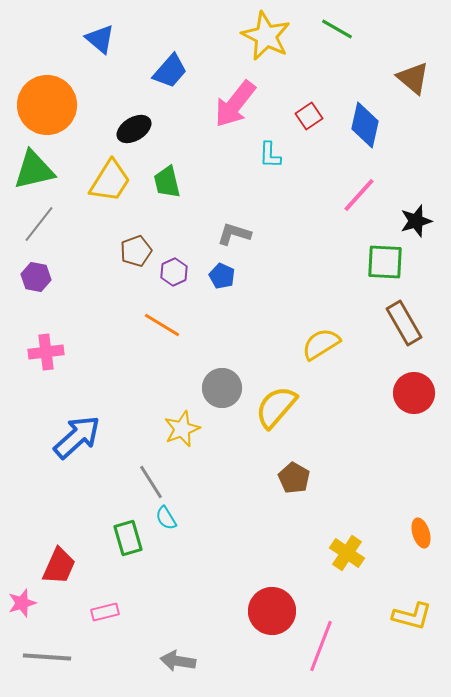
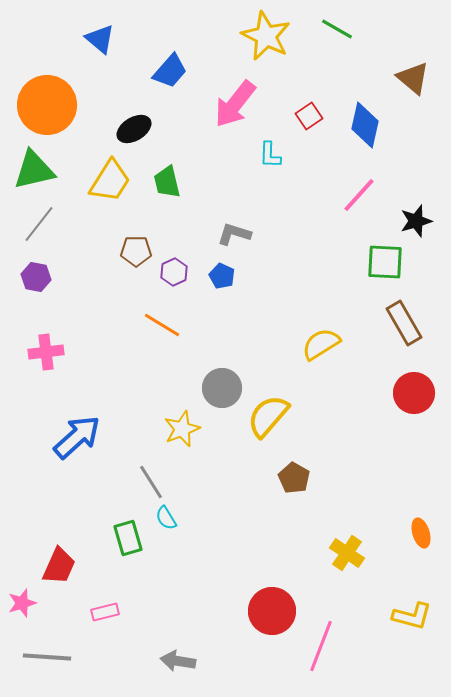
brown pentagon at (136, 251): rotated 20 degrees clockwise
yellow semicircle at (276, 407): moved 8 px left, 9 px down
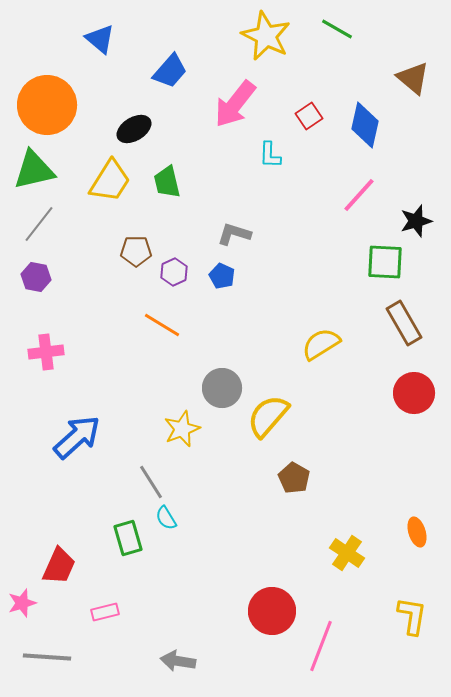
orange ellipse at (421, 533): moved 4 px left, 1 px up
yellow L-shape at (412, 616): rotated 96 degrees counterclockwise
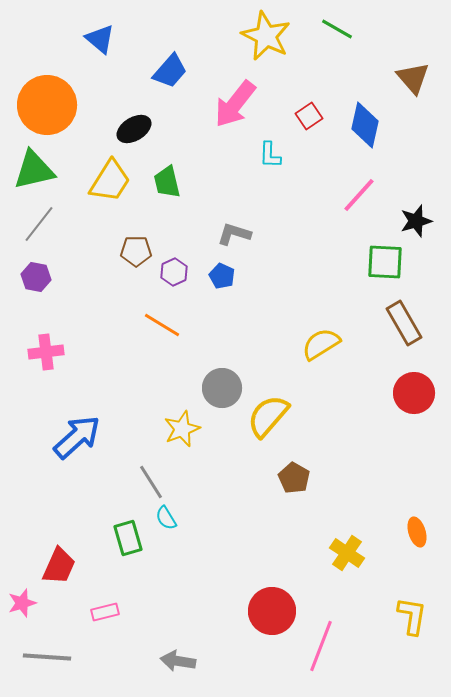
brown triangle at (413, 78): rotated 9 degrees clockwise
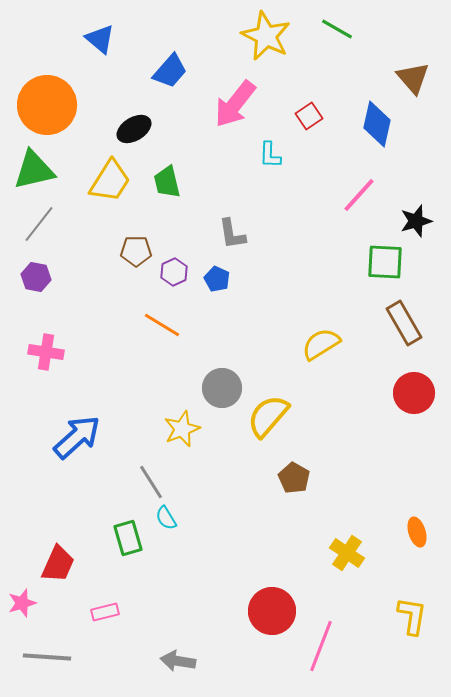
blue diamond at (365, 125): moved 12 px right, 1 px up
gray L-shape at (234, 234): moved 2 px left; rotated 116 degrees counterclockwise
blue pentagon at (222, 276): moved 5 px left, 3 px down
pink cross at (46, 352): rotated 16 degrees clockwise
red trapezoid at (59, 566): moved 1 px left, 2 px up
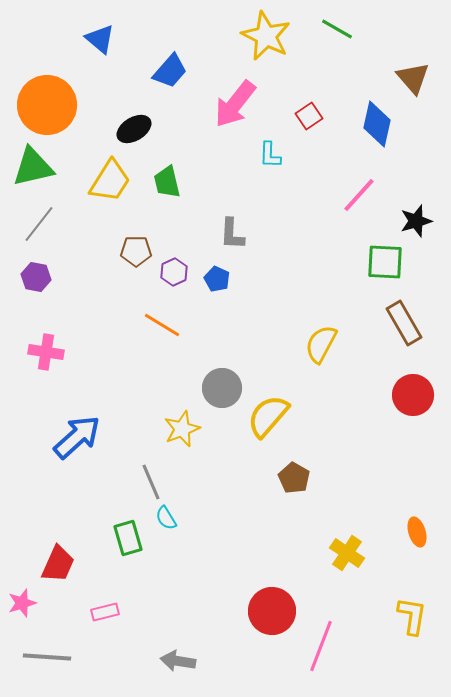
green triangle at (34, 170): moved 1 px left, 3 px up
gray L-shape at (232, 234): rotated 12 degrees clockwise
yellow semicircle at (321, 344): rotated 30 degrees counterclockwise
red circle at (414, 393): moved 1 px left, 2 px down
gray line at (151, 482): rotated 9 degrees clockwise
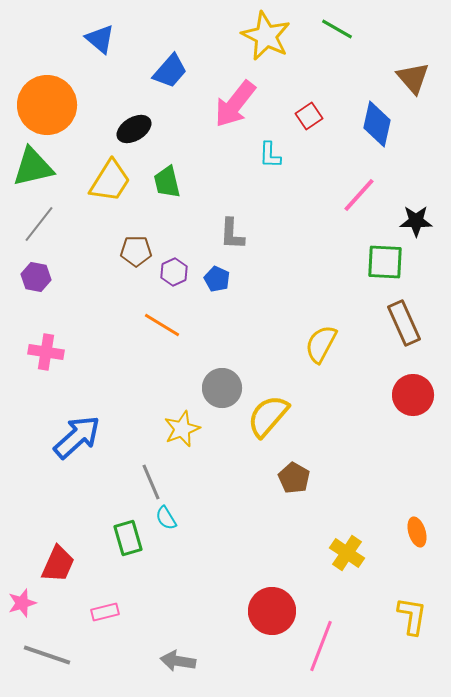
black star at (416, 221): rotated 16 degrees clockwise
brown rectangle at (404, 323): rotated 6 degrees clockwise
gray line at (47, 657): moved 2 px up; rotated 15 degrees clockwise
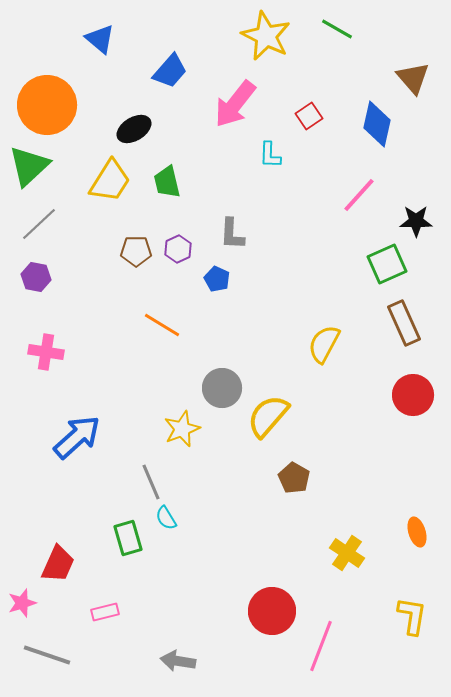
green triangle at (33, 167): moved 4 px left, 1 px up; rotated 30 degrees counterclockwise
gray line at (39, 224): rotated 9 degrees clockwise
green square at (385, 262): moved 2 px right, 2 px down; rotated 27 degrees counterclockwise
purple hexagon at (174, 272): moved 4 px right, 23 px up
yellow semicircle at (321, 344): moved 3 px right
